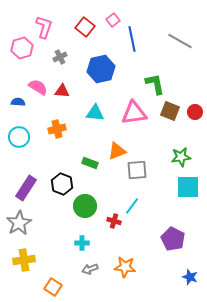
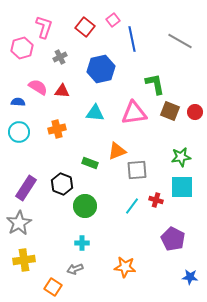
cyan circle: moved 5 px up
cyan square: moved 6 px left
red cross: moved 42 px right, 21 px up
gray arrow: moved 15 px left
blue star: rotated 14 degrees counterclockwise
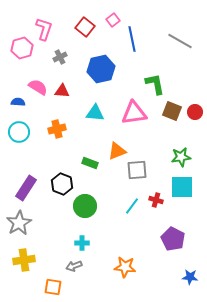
pink L-shape: moved 2 px down
brown square: moved 2 px right
gray arrow: moved 1 px left, 3 px up
orange square: rotated 24 degrees counterclockwise
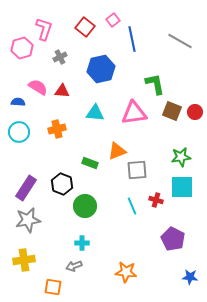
cyan line: rotated 60 degrees counterclockwise
gray star: moved 9 px right, 3 px up; rotated 20 degrees clockwise
orange star: moved 1 px right, 5 px down
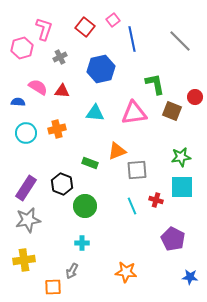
gray line: rotated 15 degrees clockwise
red circle: moved 15 px up
cyan circle: moved 7 px right, 1 px down
gray arrow: moved 2 px left, 5 px down; rotated 42 degrees counterclockwise
orange square: rotated 12 degrees counterclockwise
